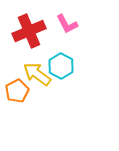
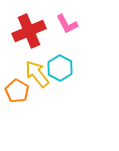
cyan hexagon: moved 1 px left, 2 px down
yellow arrow: rotated 16 degrees clockwise
orange pentagon: rotated 15 degrees counterclockwise
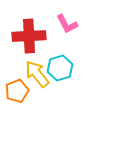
red cross: moved 5 px down; rotated 20 degrees clockwise
cyan hexagon: rotated 15 degrees clockwise
orange pentagon: rotated 20 degrees clockwise
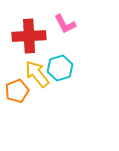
pink L-shape: moved 2 px left
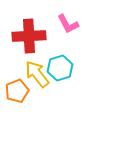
pink L-shape: moved 3 px right
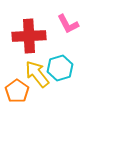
orange pentagon: rotated 15 degrees counterclockwise
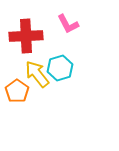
red cross: moved 3 px left
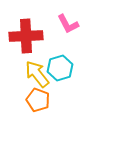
orange pentagon: moved 21 px right, 9 px down; rotated 15 degrees counterclockwise
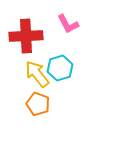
orange pentagon: moved 4 px down
